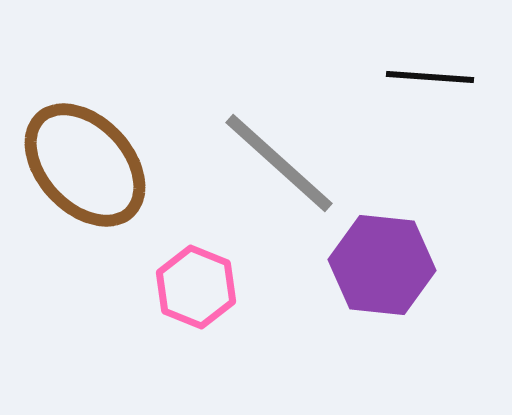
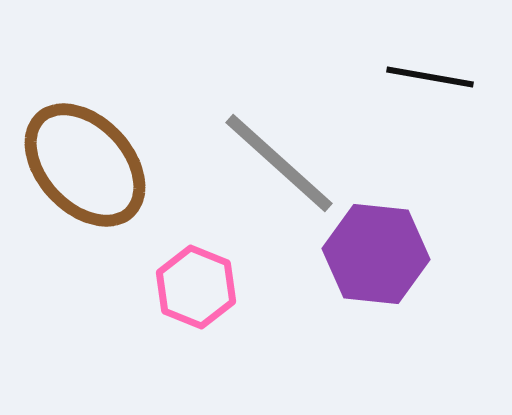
black line: rotated 6 degrees clockwise
purple hexagon: moved 6 px left, 11 px up
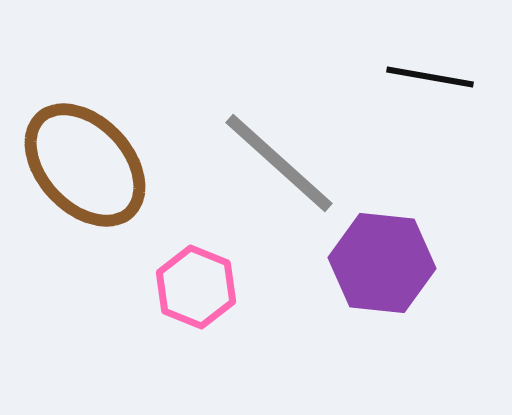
purple hexagon: moved 6 px right, 9 px down
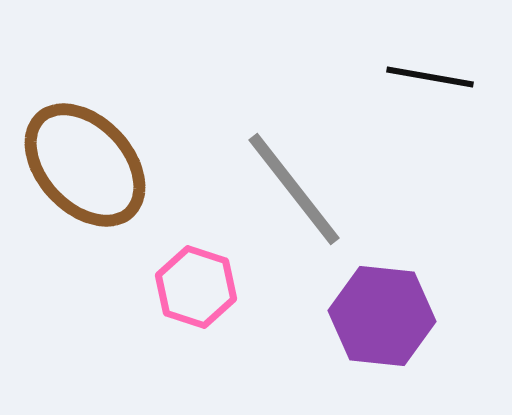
gray line: moved 15 px right, 26 px down; rotated 10 degrees clockwise
purple hexagon: moved 53 px down
pink hexagon: rotated 4 degrees counterclockwise
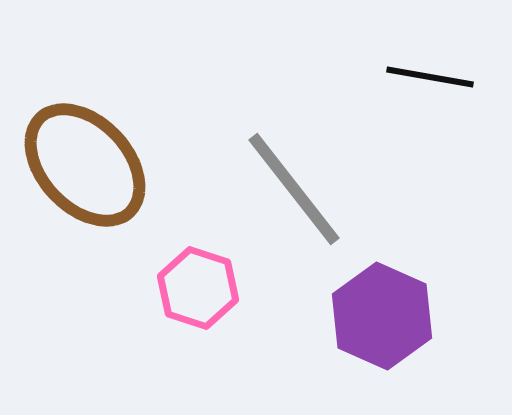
pink hexagon: moved 2 px right, 1 px down
purple hexagon: rotated 18 degrees clockwise
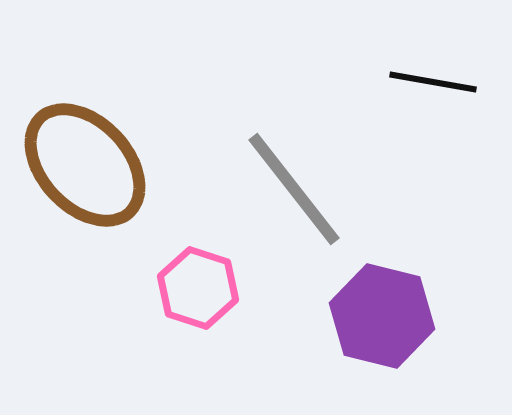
black line: moved 3 px right, 5 px down
purple hexagon: rotated 10 degrees counterclockwise
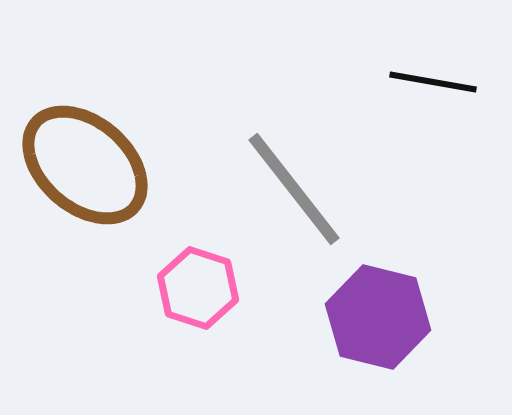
brown ellipse: rotated 6 degrees counterclockwise
purple hexagon: moved 4 px left, 1 px down
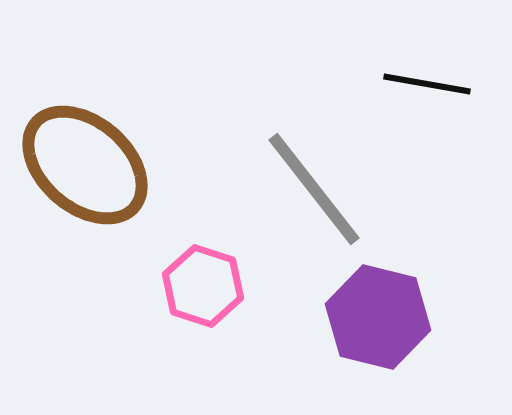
black line: moved 6 px left, 2 px down
gray line: moved 20 px right
pink hexagon: moved 5 px right, 2 px up
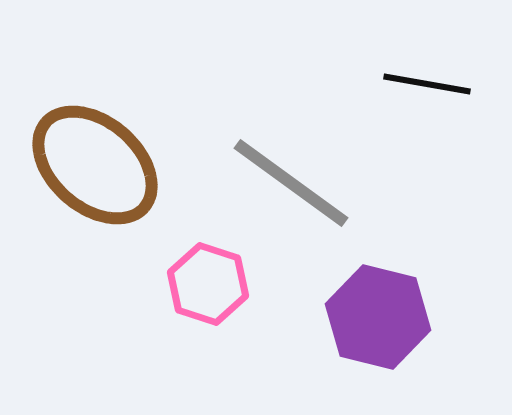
brown ellipse: moved 10 px right
gray line: moved 23 px left, 6 px up; rotated 16 degrees counterclockwise
pink hexagon: moved 5 px right, 2 px up
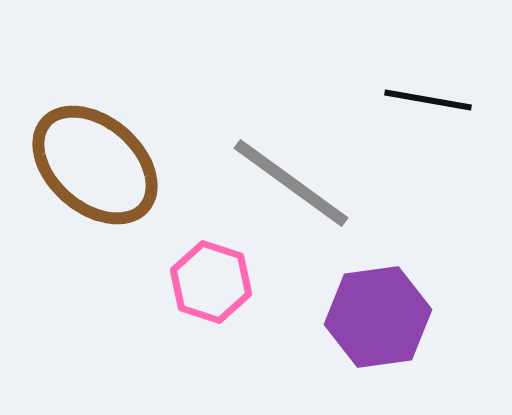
black line: moved 1 px right, 16 px down
pink hexagon: moved 3 px right, 2 px up
purple hexagon: rotated 22 degrees counterclockwise
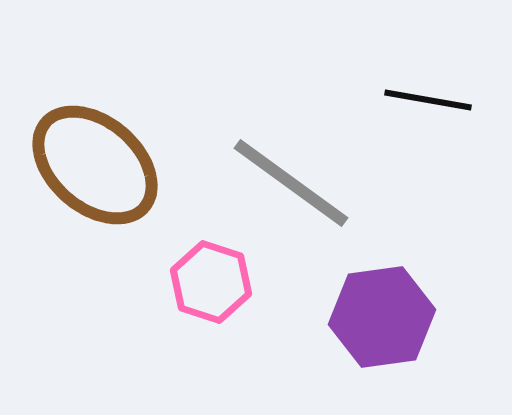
purple hexagon: moved 4 px right
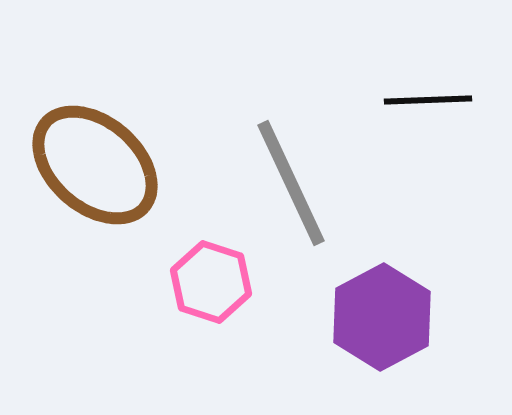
black line: rotated 12 degrees counterclockwise
gray line: rotated 29 degrees clockwise
purple hexagon: rotated 20 degrees counterclockwise
